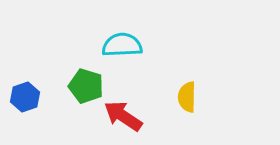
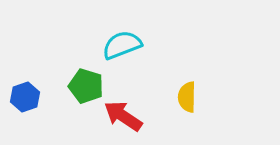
cyan semicircle: rotated 18 degrees counterclockwise
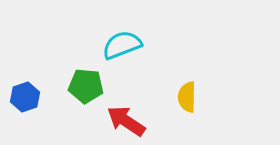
green pentagon: rotated 12 degrees counterclockwise
red arrow: moved 3 px right, 5 px down
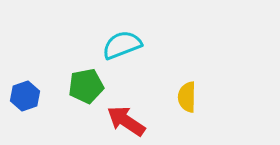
green pentagon: rotated 16 degrees counterclockwise
blue hexagon: moved 1 px up
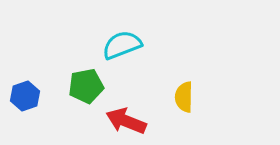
yellow semicircle: moved 3 px left
red arrow: rotated 12 degrees counterclockwise
